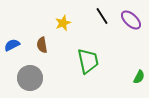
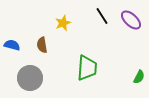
blue semicircle: rotated 42 degrees clockwise
green trapezoid: moved 1 px left, 7 px down; rotated 16 degrees clockwise
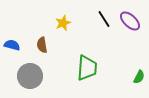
black line: moved 2 px right, 3 px down
purple ellipse: moved 1 px left, 1 px down
gray circle: moved 2 px up
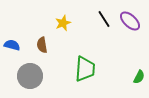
green trapezoid: moved 2 px left, 1 px down
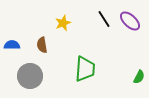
blue semicircle: rotated 14 degrees counterclockwise
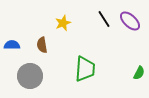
green semicircle: moved 4 px up
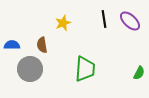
black line: rotated 24 degrees clockwise
gray circle: moved 7 px up
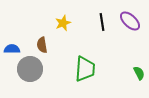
black line: moved 2 px left, 3 px down
blue semicircle: moved 4 px down
green semicircle: rotated 56 degrees counterclockwise
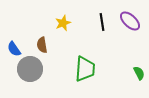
blue semicircle: moved 2 px right; rotated 126 degrees counterclockwise
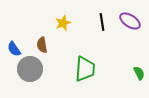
purple ellipse: rotated 10 degrees counterclockwise
